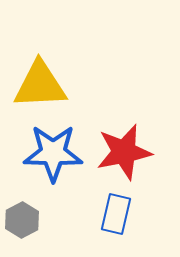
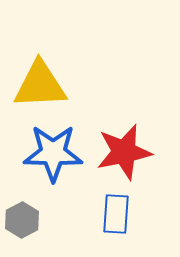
blue rectangle: rotated 9 degrees counterclockwise
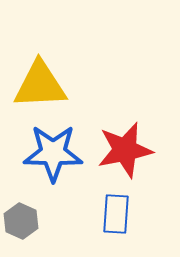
red star: moved 1 px right, 2 px up
gray hexagon: moved 1 px left, 1 px down; rotated 8 degrees counterclockwise
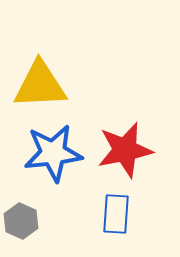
blue star: rotated 8 degrees counterclockwise
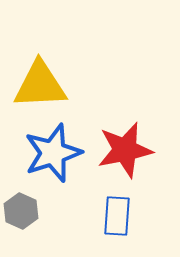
blue star: rotated 12 degrees counterclockwise
blue rectangle: moved 1 px right, 2 px down
gray hexagon: moved 10 px up
